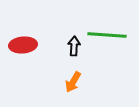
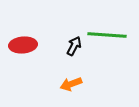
black arrow: rotated 24 degrees clockwise
orange arrow: moved 2 px left, 2 px down; rotated 40 degrees clockwise
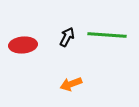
black arrow: moved 7 px left, 9 px up
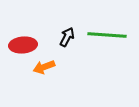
orange arrow: moved 27 px left, 17 px up
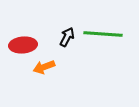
green line: moved 4 px left, 1 px up
